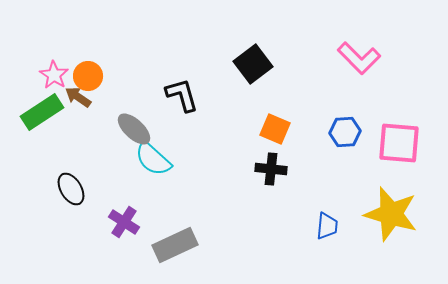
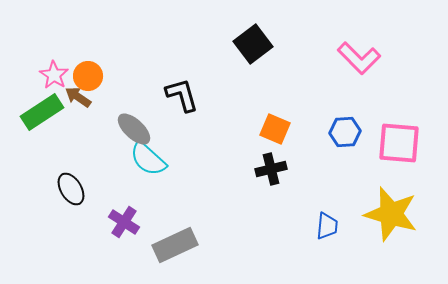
black square: moved 20 px up
cyan semicircle: moved 5 px left
black cross: rotated 20 degrees counterclockwise
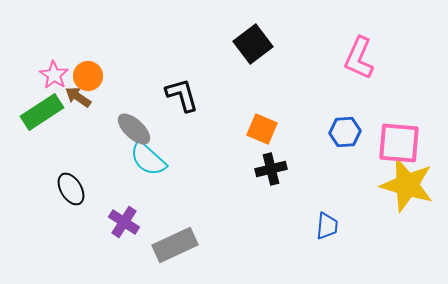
pink L-shape: rotated 69 degrees clockwise
orange square: moved 13 px left
yellow star: moved 16 px right, 29 px up
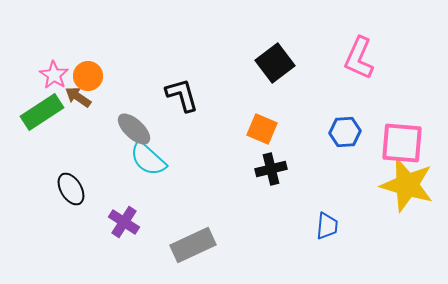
black square: moved 22 px right, 19 px down
pink square: moved 3 px right
gray rectangle: moved 18 px right
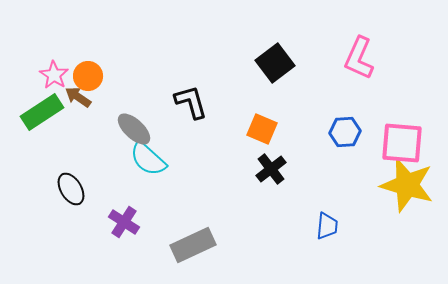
black L-shape: moved 9 px right, 7 px down
black cross: rotated 24 degrees counterclockwise
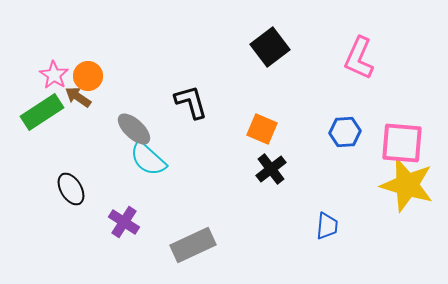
black square: moved 5 px left, 16 px up
